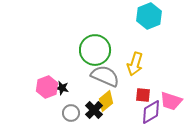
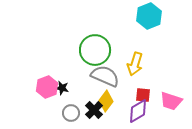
yellow diamond: rotated 15 degrees counterclockwise
purple diamond: moved 13 px left, 1 px up
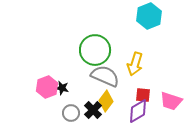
black cross: moved 1 px left
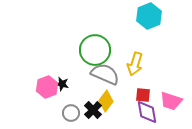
gray semicircle: moved 2 px up
black star: moved 4 px up
purple diamond: moved 9 px right, 1 px down; rotated 70 degrees counterclockwise
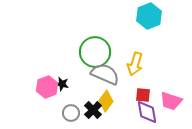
green circle: moved 2 px down
